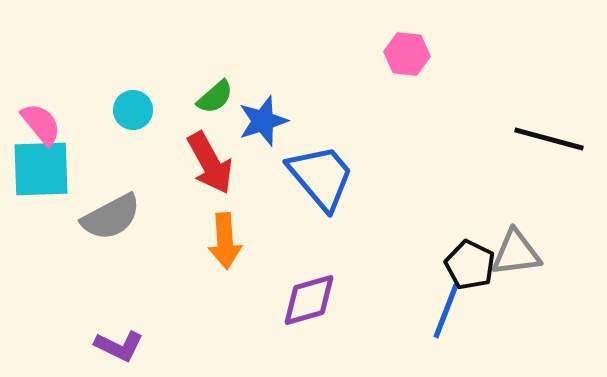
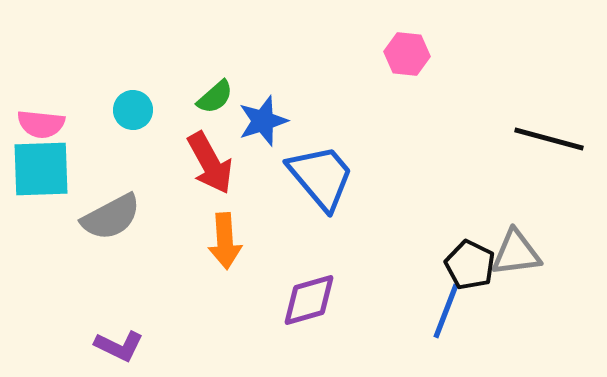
pink semicircle: rotated 135 degrees clockwise
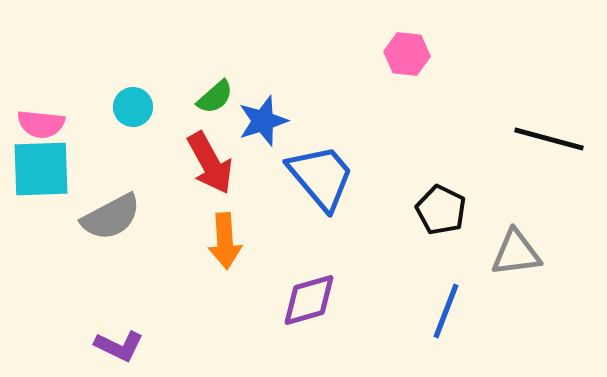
cyan circle: moved 3 px up
black pentagon: moved 29 px left, 55 px up
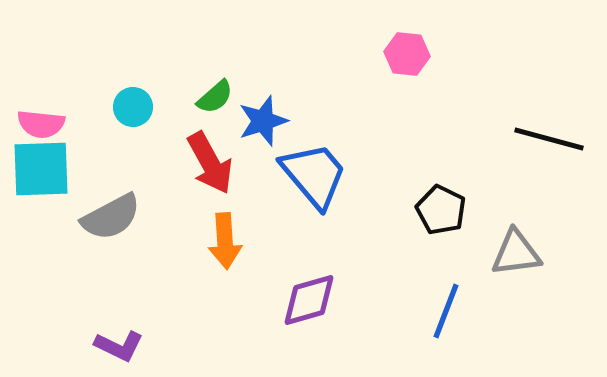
blue trapezoid: moved 7 px left, 2 px up
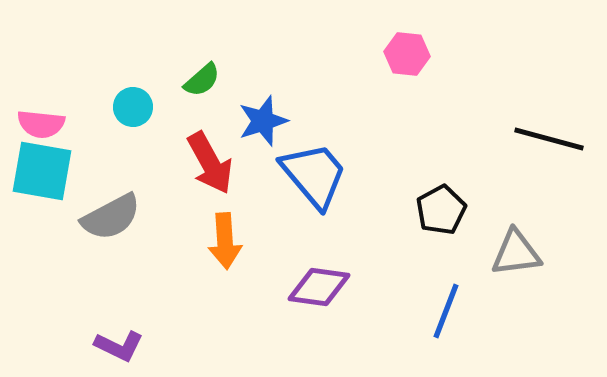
green semicircle: moved 13 px left, 17 px up
cyan square: moved 1 px right, 2 px down; rotated 12 degrees clockwise
black pentagon: rotated 18 degrees clockwise
purple diamond: moved 10 px right, 13 px up; rotated 24 degrees clockwise
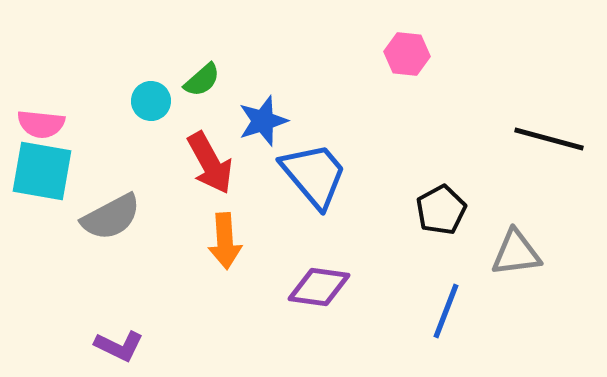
cyan circle: moved 18 px right, 6 px up
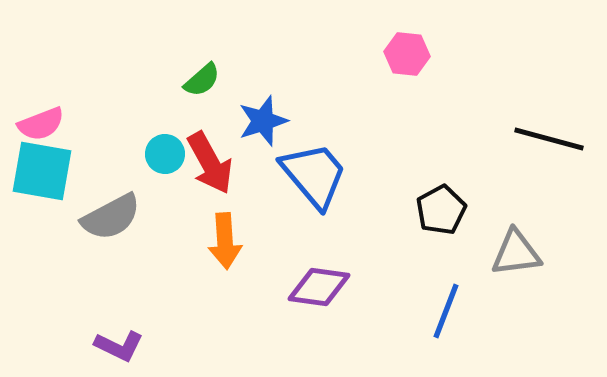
cyan circle: moved 14 px right, 53 px down
pink semicircle: rotated 27 degrees counterclockwise
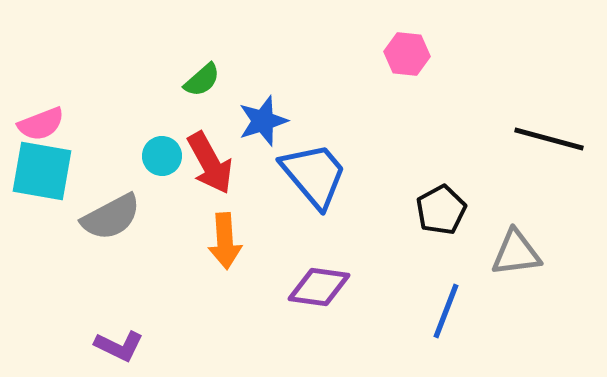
cyan circle: moved 3 px left, 2 px down
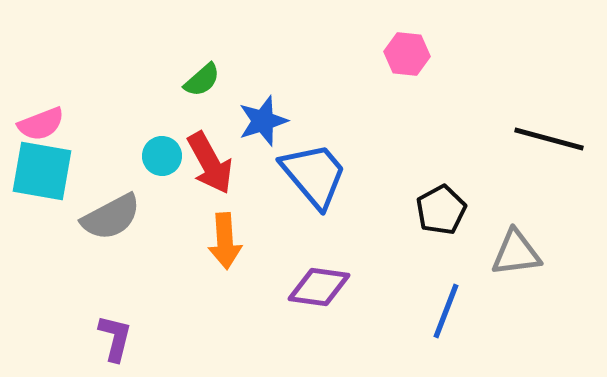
purple L-shape: moved 4 px left, 8 px up; rotated 102 degrees counterclockwise
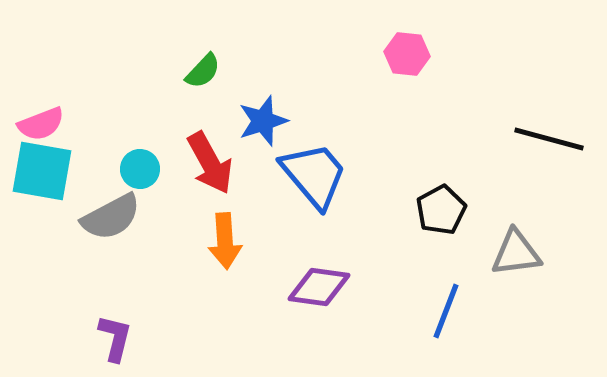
green semicircle: moved 1 px right, 9 px up; rotated 6 degrees counterclockwise
cyan circle: moved 22 px left, 13 px down
